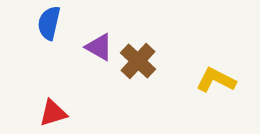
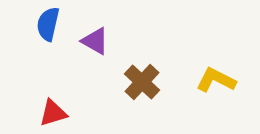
blue semicircle: moved 1 px left, 1 px down
purple triangle: moved 4 px left, 6 px up
brown cross: moved 4 px right, 21 px down
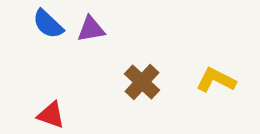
blue semicircle: rotated 60 degrees counterclockwise
purple triangle: moved 4 px left, 12 px up; rotated 40 degrees counterclockwise
red triangle: moved 2 px left, 2 px down; rotated 36 degrees clockwise
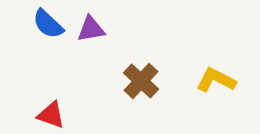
brown cross: moved 1 px left, 1 px up
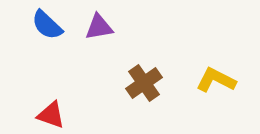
blue semicircle: moved 1 px left, 1 px down
purple triangle: moved 8 px right, 2 px up
brown cross: moved 3 px right, 2 px down; rotated 12 degrees clockwise
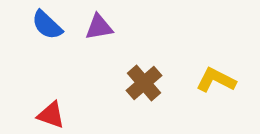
brown cross: rotated 6 degrees counterclockwise
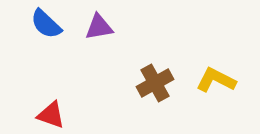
blue semicircle: moved 1 px left, 1 px up
brown cross: moved 11 px right; rotated 12 degrees clockwise
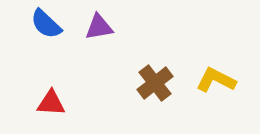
brown cross: rotated 9 degrees counterclockwise
red triangle: moved 12 px up; rotated 16 degrees counterclockwise
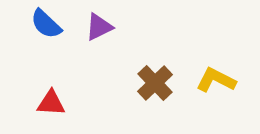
purple triangle: rotated 16 degrees counterclockwise
brown cross: rotated 6 degrees counterclockwise
